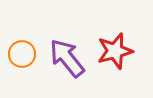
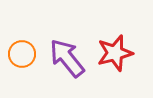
red star: moved 2 px down
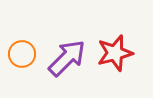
purple arrow: rotated 84 degrees clockwise
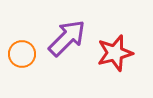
purple arrow: moved 20 px up
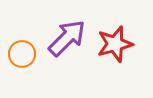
red star: moved 9 px up
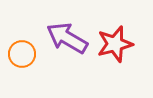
purple arrow: rotated 105 degrees counterclockwise
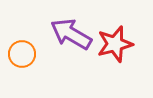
purple arrow: moved 4 px right, 4 px up
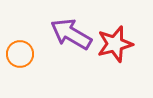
orange circle: moved 2 px left
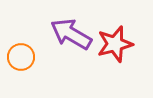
orange circle: moved 1 px right, 3 px down
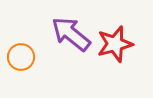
purple arrow: rotated 9 degrees clockwise
